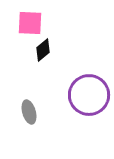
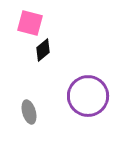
pink square: rotated 12 degrees clockwise
purple circle: moved 1 px left, 1 px down
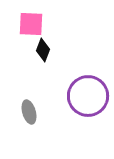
pink square: moved 1 px right, 1 px down; rotated 12 degrees counterclockwise
black diamond: rotated 30 degrees counterclockwise
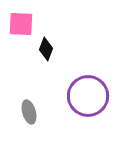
pink square: moved 10 px left
black diamond: moved 3 px right, 1 px up
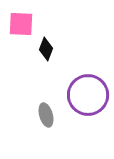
purple circle: moved 1 px up
gray ellipse: moved 17 px right, 3 px down
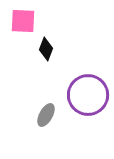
pink square: moved 2 px right, 3 px up
gray ellipse: rotated 45 degrees clockwise
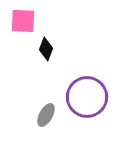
purple circle: moved 1 px left, 2 px down
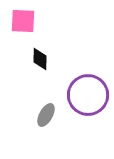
black diamond: moved 6 px left, 10 px down; rotated 20 degrees counterclockwise
purple circle: moved 1 px right, 2 px up
